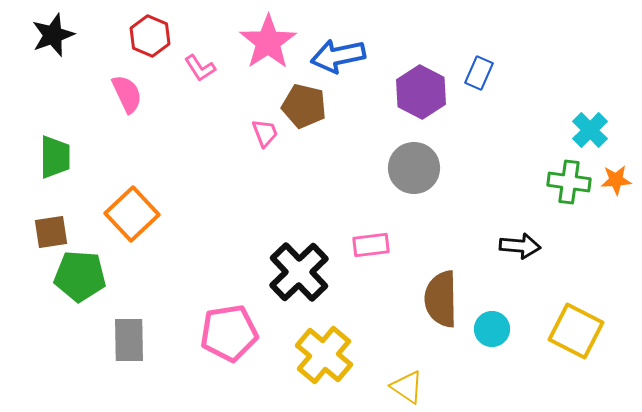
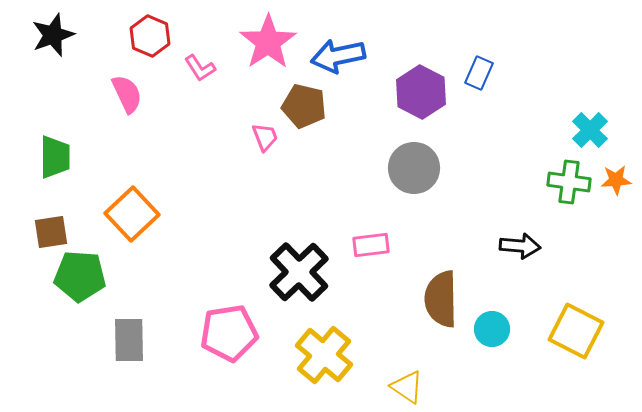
pink trapezoid: moved 4 px down
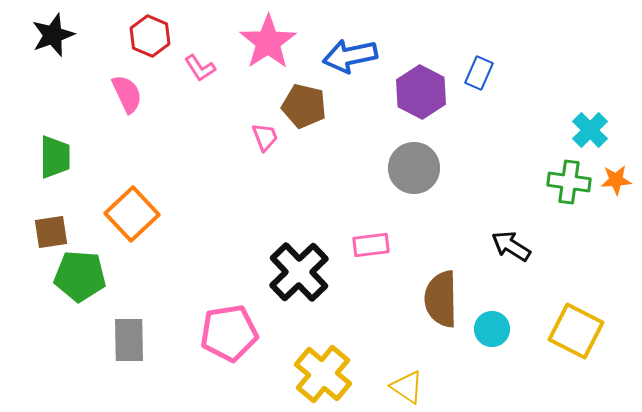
blue arrow: moved 12 px right
black arrow: moved 9 px left; rotated 153 degrees counterclockwise
yellow cross: moved 1 px left, 19 px down
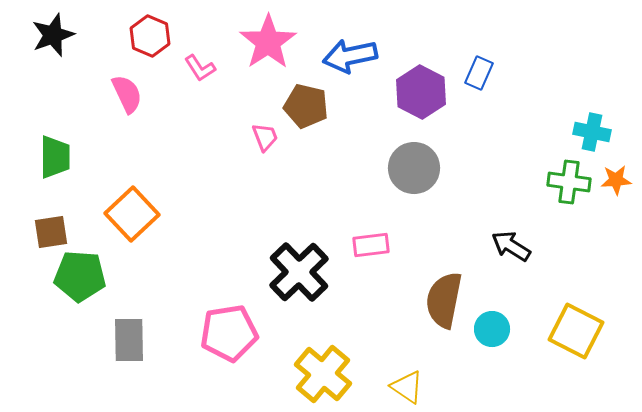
brown pentagon: moved 2 px right
cyan cross: moved 2 px right, 2 px down; rotated 33 degrees counterclockwise
brown semicircle: moved 3 px right, 1 px down; rotated 12 degrees clockwise
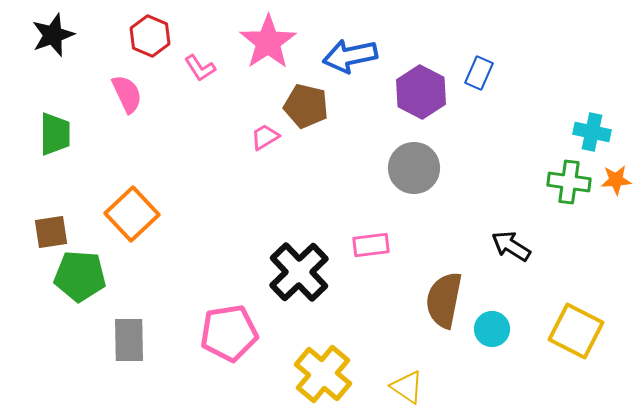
pink trapezoid: rotated 100 degrees counterclockwise
green trapezoid: moved 23 px up
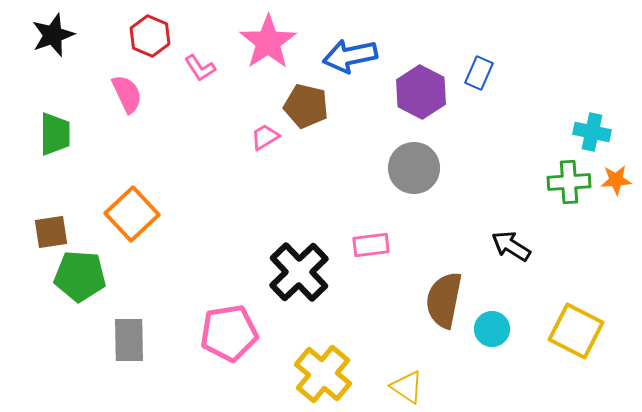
green cross: rotated 12 degrees counterclockwise
